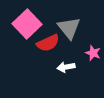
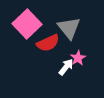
pink star: moved 15 px left, 5 px down; rotated 21 degrees clockwise
white arrow: rotated 138 degrees clockwise
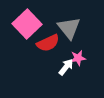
pink star: rotated 21 degrees clockwise
